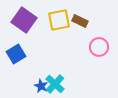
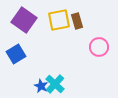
brown rectangle: moved 3 px left; rotated 49 degrees clockwise
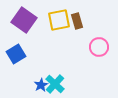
blue star: moved 1 px up; rotated 16 degrees clockwise
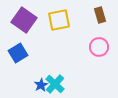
brown rectangle: moved 23 px right, 6 px up
blue square: moved 2 px right, 1 px up
